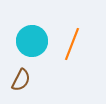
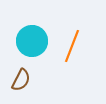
orange line: moved 2 px down
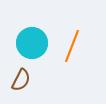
cyan circle: moved 2 px down
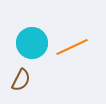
orange line: moved 1 px down; rotated 44 degrees clockwise
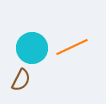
cyan circle: moved 5 px down
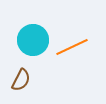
cyan circle: moved 1 px right, 8 px up
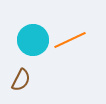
orange line: moved 2 px left, 7 px up
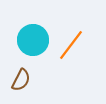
orange line: moved 1 px right, 5 px down; rotated 28 degrees counterclockwise
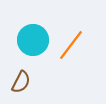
brown semicircle: moved 2 px down
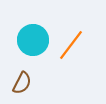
brown semicircle: moved 1 px right, 1 px down
